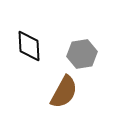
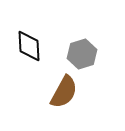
gray hexagon: rotated 8 degrees counterclockwise
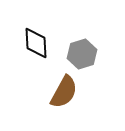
black diamond: moved 7 px right, 3 px up
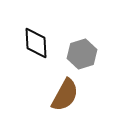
brown semicircle: moved 1 px right, 3 px down
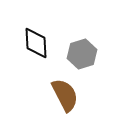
brown semicircle: rotated 56 degrees counterclockwise
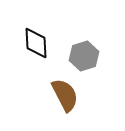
gray hexagon: moved 2 px right, 2 px down
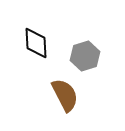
gray hexagon: moved 1 px right
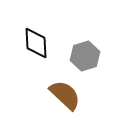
brown semicircle: rotated 20 degrees counterclockwise
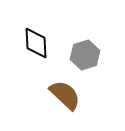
gray hexagon: moved 1 px up
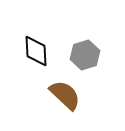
black diamond: moved 8 px down
